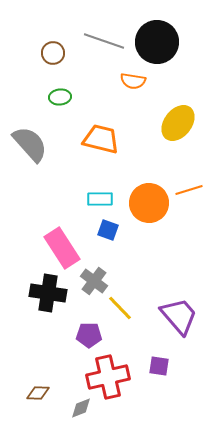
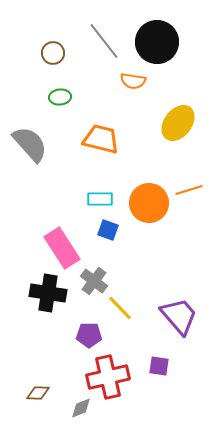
gray line: rotated 33 degrees clockwise
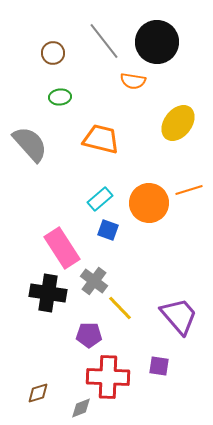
cyan rectangle: rotated 40 degrees counterclockwise
red cross: rotated 15 degrees clockwise
brown diamond: rotated 20 degrees counterclockwise
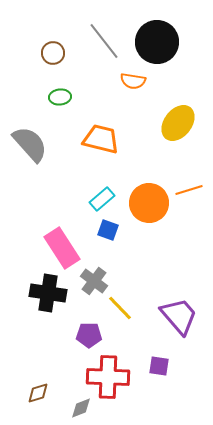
cyan rectangle: moved 2 px right
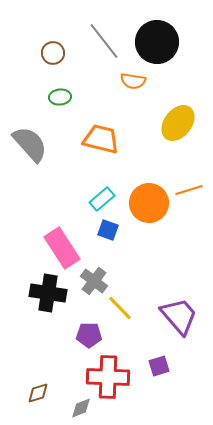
purple square: rotated 25 degrees counterclockwise
